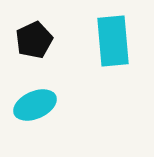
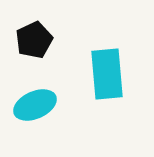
cyan rectangle: moved 6 px left, 33 px down
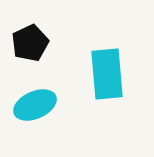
black pentagon: moved 4 px left, 3 px down
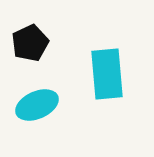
cyan ellipse: moved 2 px right
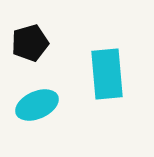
black pentagon: rotated 9 degrees clockwise
